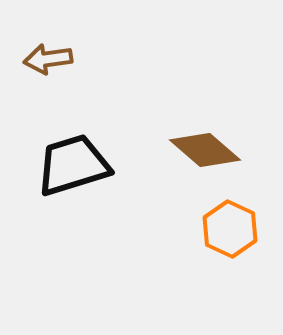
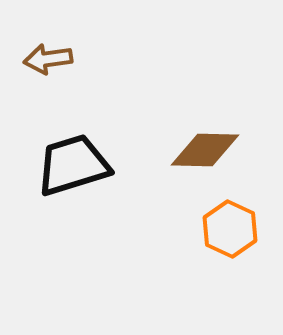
brown diamond: rotated 40 degrees counterclockwise
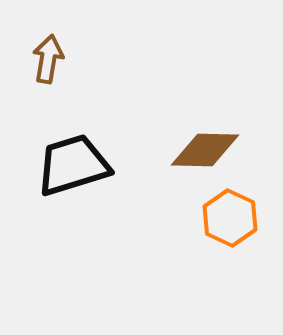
brown arrow: rotated 108 degrees clockwise
orange hexagon: moved 11 px up
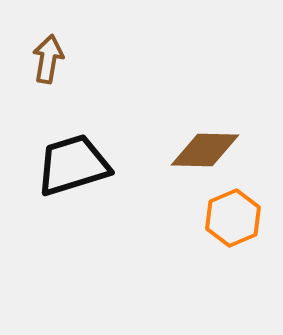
orange hexagon: moved 3 px right; rotated 12 degrees clockwise
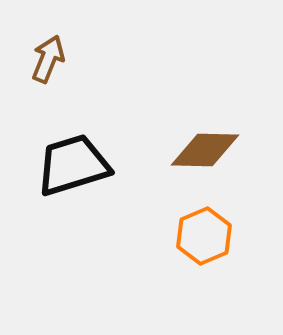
brown arrow: rotated 12 degrees clockwise
orange hexagon: moved 29 px left, 18 px down
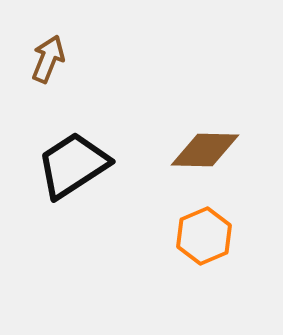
black trapezoid: rotated 16 degrees counterclockwise
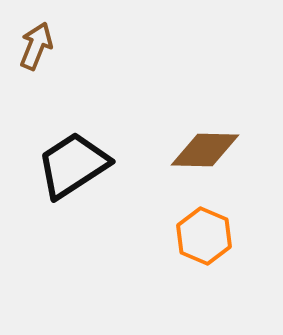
brown arrow: moved 12 px left, 13 px up
orange hexagon: rotated 14 degrees counterclockwise
